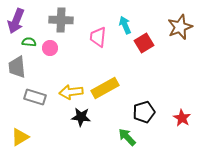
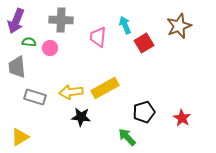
brown star: moved 1 px left, 1 px up
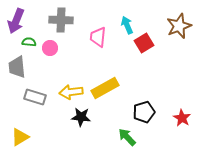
cyan arrow: moved 2 px right
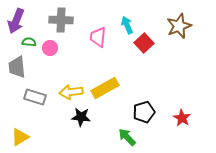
red square: rotated 12 degrees counterclockwise
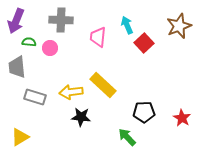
yellow rectangle: moved 2 px left, 3 px up; rotated 72 degrees clockwise
black pentagon: rotated 15 degrees clockwise
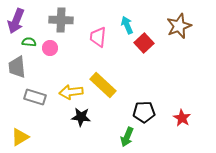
green arrow: rotated 114 degrees counterclockwise
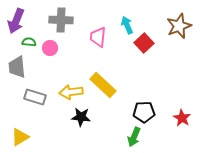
green arrow: moved 7 px right
